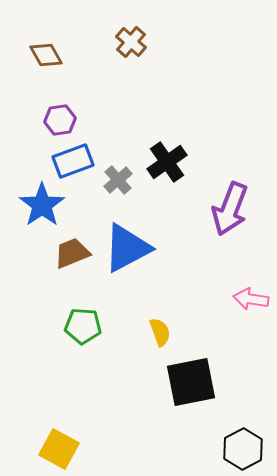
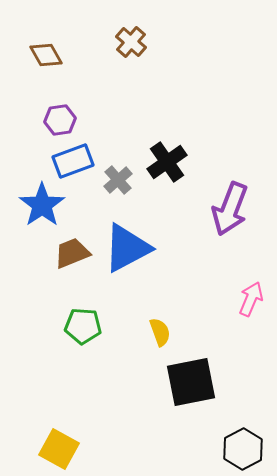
pink arrow: rotated 104 degrees clockwise
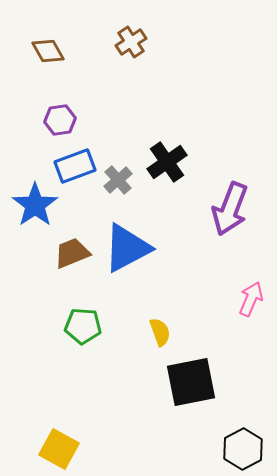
brown cross: rotated 16 degrees clockwise
brown diamond: moved 2 px right, 4 px up
blue rectangle: moved 2 px right, 5 px down
blue star: moved 7 px left
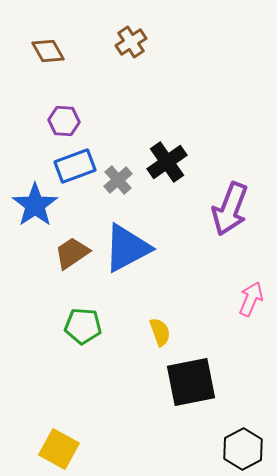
purple hexagon: moved 4 px right, 1 px down; rotated 12 degrees clockwise
brown trapezoid: rotated 12 degrees counterclockwise
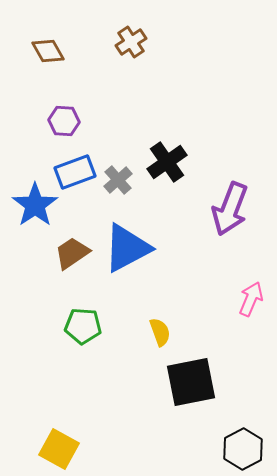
blue rectangle: moved 6 px down
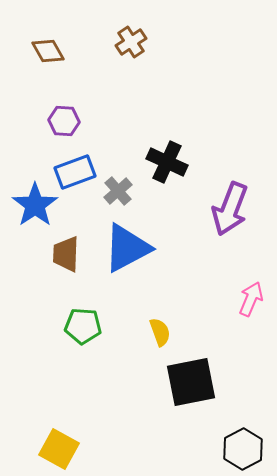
black cross: rotated 30 degrees counterclockwise
gray cross: moved 11 px down
brown trapezoid: moved 6 px left, 1 px down; rotated 54 degrees counterclockwise
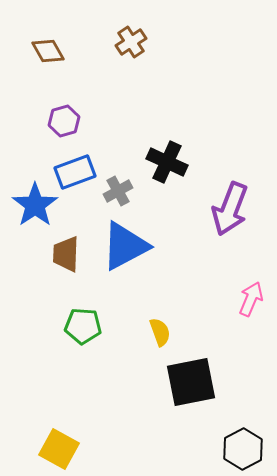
purple hexagon: rotated 20 degrees counterclockwise
gray cross: rotated 12 degrees clockwise
blue triangle: moved 2 px left, 2 px up
